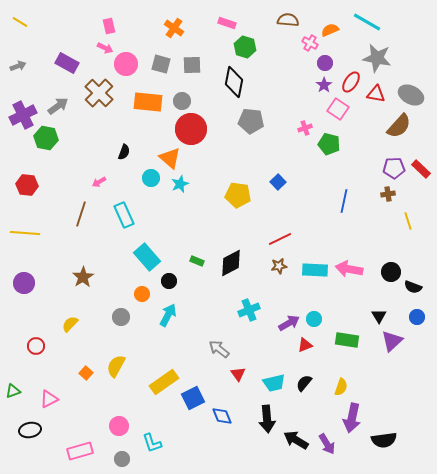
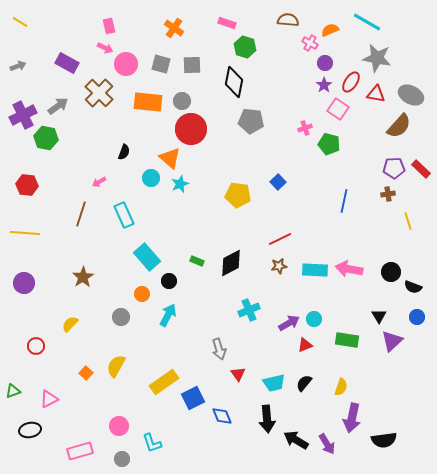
gray arrow at (219, 349): rotated 145 degrees counterclockwise
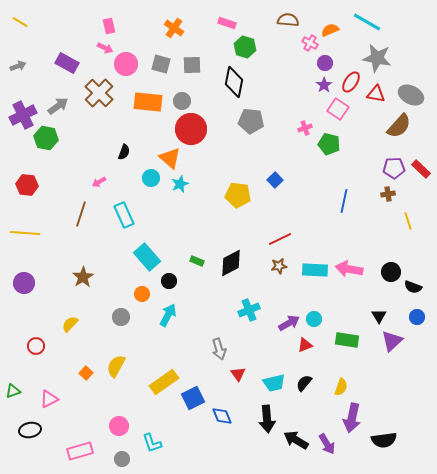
blue square at (278, 182): moved 3 px left, 2 px up
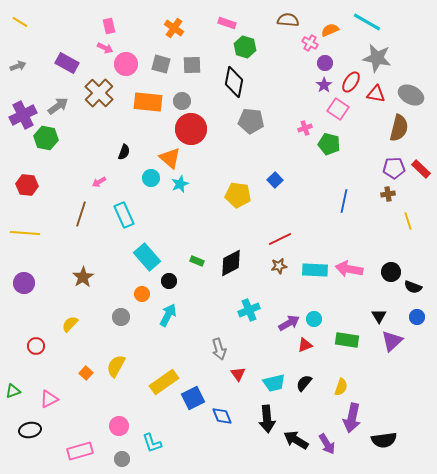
brown semicircle at (399, 126): moved 2 px down; rotated 28 degrees counterclockwise
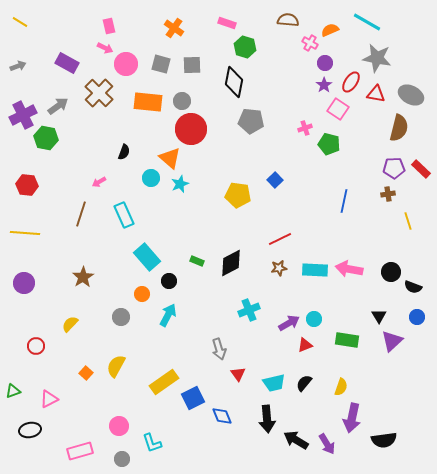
brown star at (279, 266): moved 2 px down
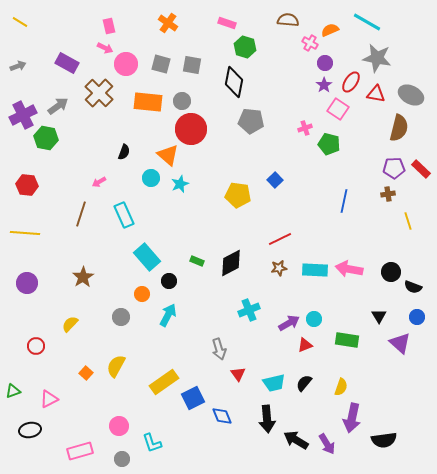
orange cross at (174, 28): moved 6 px left, 5 px up
gray square at (192, 65): rotated 12 degrees clockwise
orange triangle at (170, 158): moved 2 px left, 3 px up
purple circle at (24, 283): moved 3 px right
purple triangle at (392, 341): moved 8 px right, 2 px down; rotated 35 degrees counterclockwise
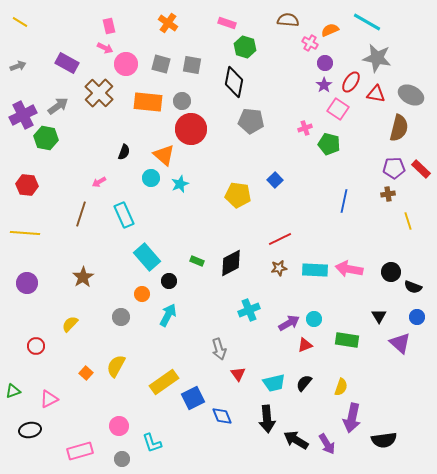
orange triangle at (168, 155): moved 4 px left
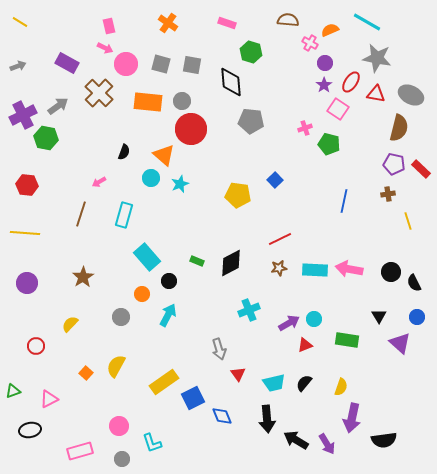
green hexagon at (245, 47): moved 6 px right, 5 px down
black diamond at (234, 82): moved 3 px left; rotated 16 degrees counterclockwise
purple pentagon at (394, 168): moved 4 px up; rotated 15 degrees clockwise
cyan rectangle at (124, 215): rotated 40 degrees clockwise
black semicircle at (413, 287): moved 1 px right, 4 px up; rotated 42 degrees clockwise
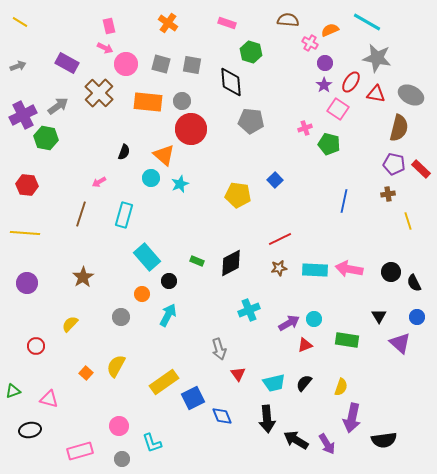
pink triangle at (49, 399): rotated 42 degrees clockwise
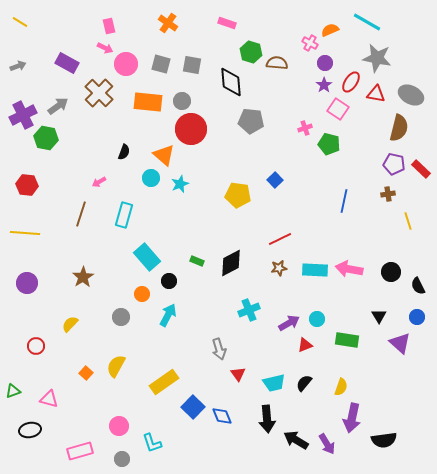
brown semicircle at (288, 20): moved 11 px left, 43 px down
black semicircle at (414, 283): moved 4 px right, 3 px down
cyan circle at (314, 319): moved 3 px right
blue square at (193, 398): moved 9 px down; rotated 20 degrees counterclockwise
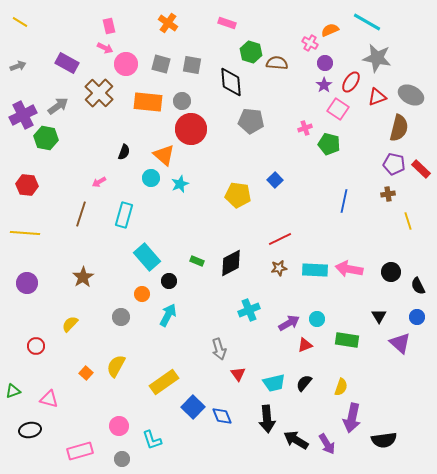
red triangle at (376, 94): moved 1 px right, 3 px down; rotated 30 degrees counterclockwise
cyan L-shape at (152, 443): moved 3 px up
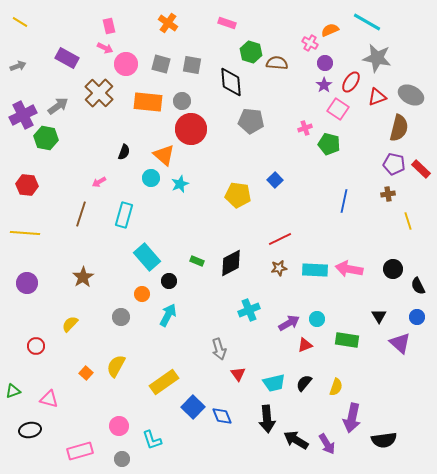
purple rectangle at (67, 63): moved 5 px up
black circle at (391, 272): moved 2 px right, 3 px up
yellow semicircle at (341, 387): moved 5 px left
